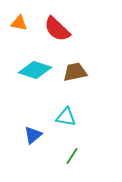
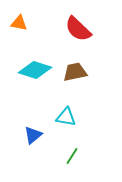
red semicircle: moved 21 px right
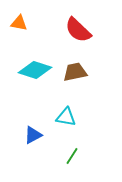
red semicircle: moved 1 px down
blue triangle: rotated 12 degrees clockwise
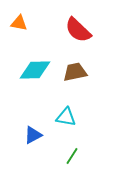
cyan diamond: rotated 20 degrees counterclockwise
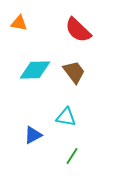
brown trapezoid: moved 1 px left; rotated 65 degrees clockwise
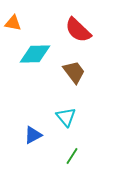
orange triangle: moved 6 px left
cyan diamond: moved 16 px up
cyan triangle: rotated 40 degrees clockwise
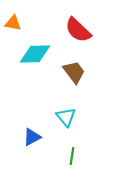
blue triangle: moved 1 px left, 2 px down
green line: rotated 24 degrees counterclockwise
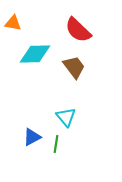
brown trapezoid: moved 5 px up
green line: moved 16 px left, 12 px up
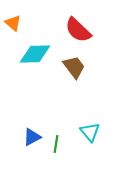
orange triangle: rotated 30 degrees clockwise
cyan triangle: moved 24 px right, 15 px down
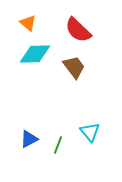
orange triangle: moved 15 px right
blue triangle: moved 3 px left, 2 px down
green line: moved 2 px right, 1 px down; rotated 12 degrees clockwise
